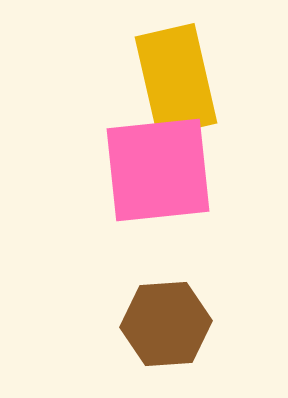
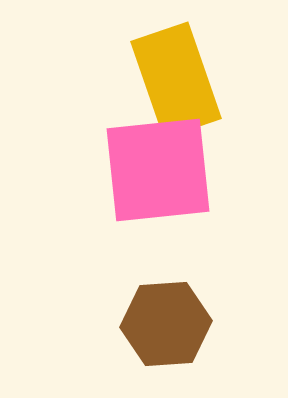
yellow rectangle: rotated 6 degrees counterclockwise
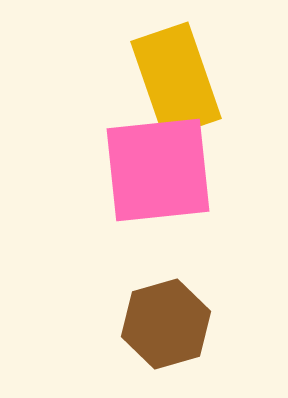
brown hexagon: rotated 12 degrees counterclockwise
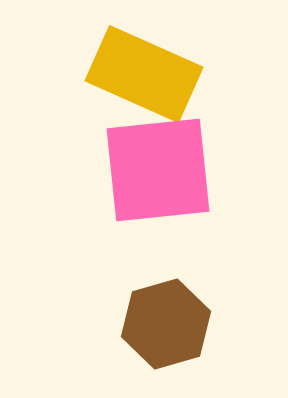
yellow rectangle: moved 32 px left, 6 px up; rotated 47 degrees counterclockwise
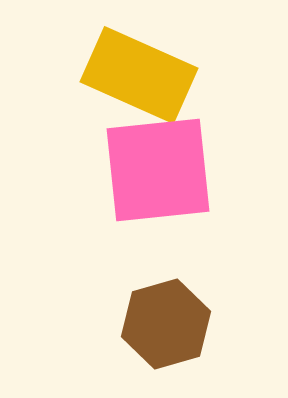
yellow rectangle: moved 5 px left, 1 px down
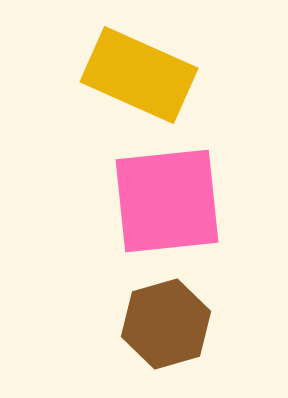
pink square: moved 9 px right, 31 px down
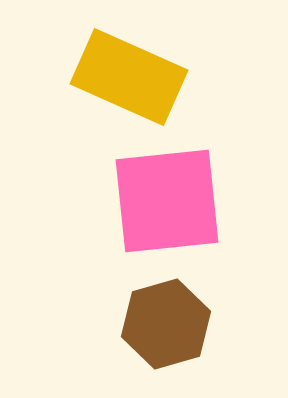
yellow rectangle: moved 10 px left, 2 px down
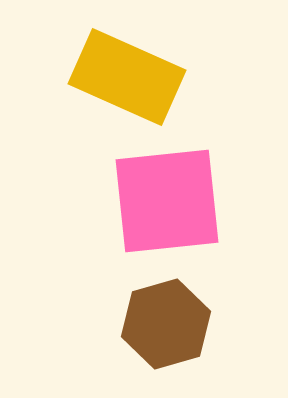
yellow rectangle: moved 2 px left
